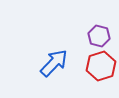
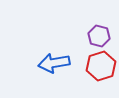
blue arrow: rotated 144 degrees counterclockwise
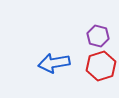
purple hexagon: moved 1 px left
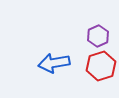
purple hexagon: rotated 20 degrees clockwise
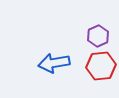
red hexagon: rotated 12 degrees clockwise
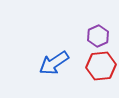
blue arrow: rotated 24 degrees counterclockwise
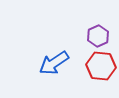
red hexagon: rotated 12 degrees clockwise
